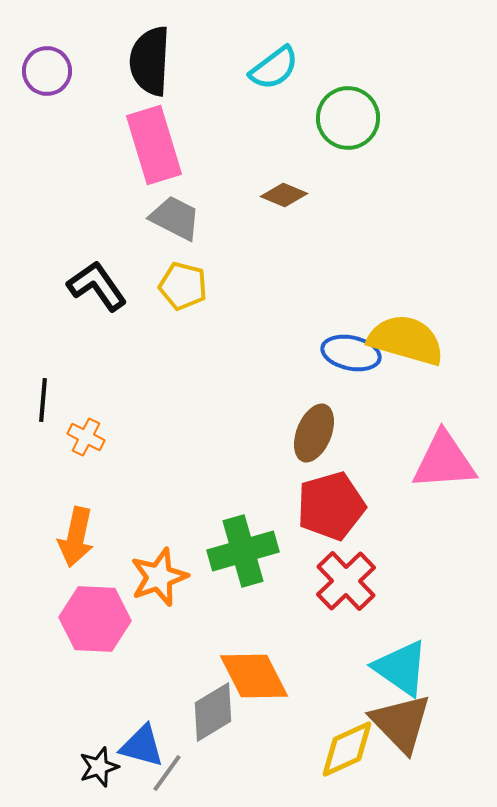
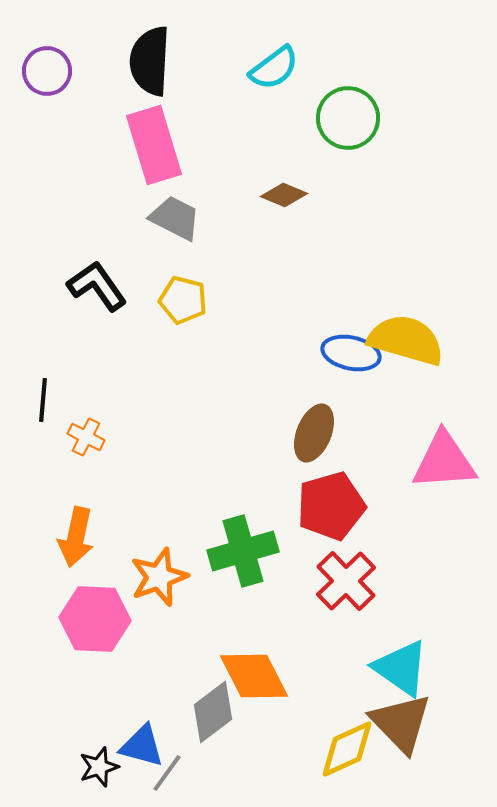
yellow pentagon: moved 14 px down
gray diamond: rotated 6 degrees counterclockwise
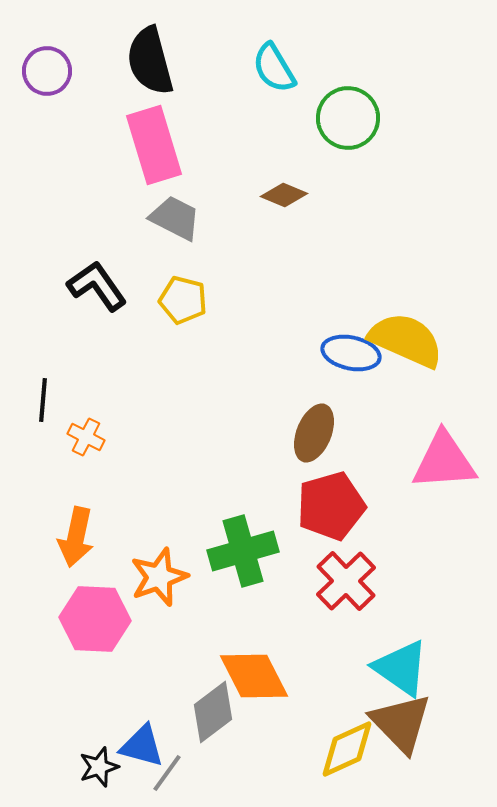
black semicircle: rotated 18 degrees counterclockwise
cyan semicircle: rotated 96 degrees clockwise
yellow semicircle: rotated 8 degrees clockwise
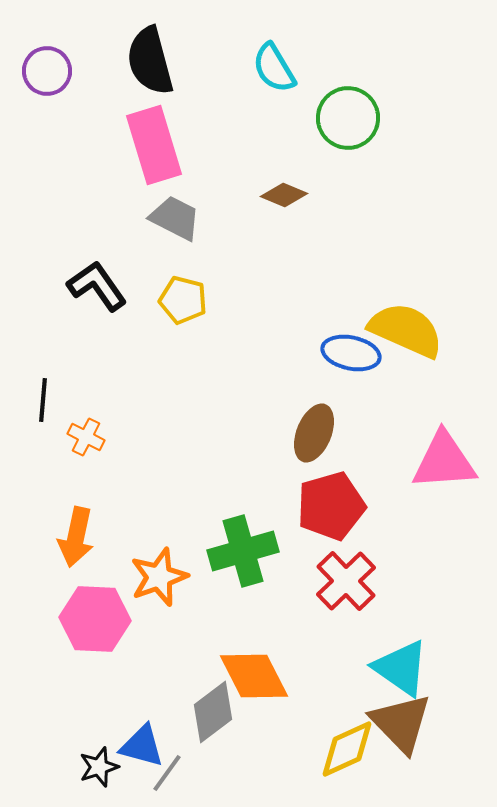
yellow semicircle: moved 10 px up
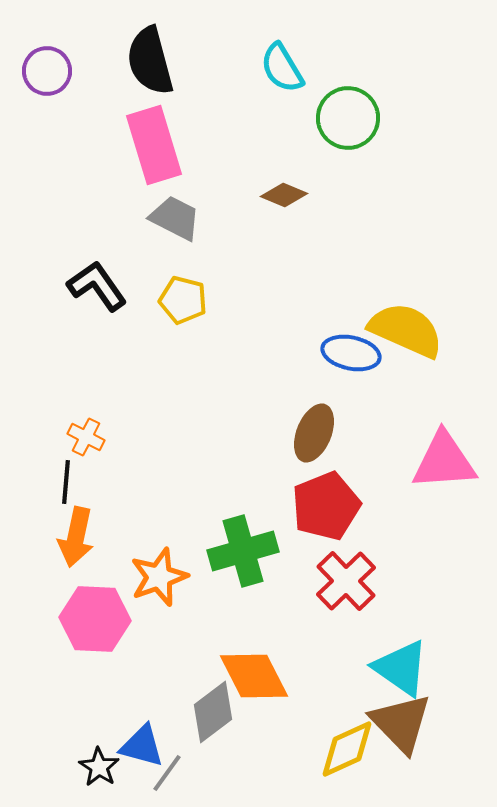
cyan semicircle: moved 8 px right
black line: moved 23 px right, 82 px down
red pentagon: moved 5 px left; rotated 6 degrees counterclockwise
black star: rotated 21 degrees counterclockwise
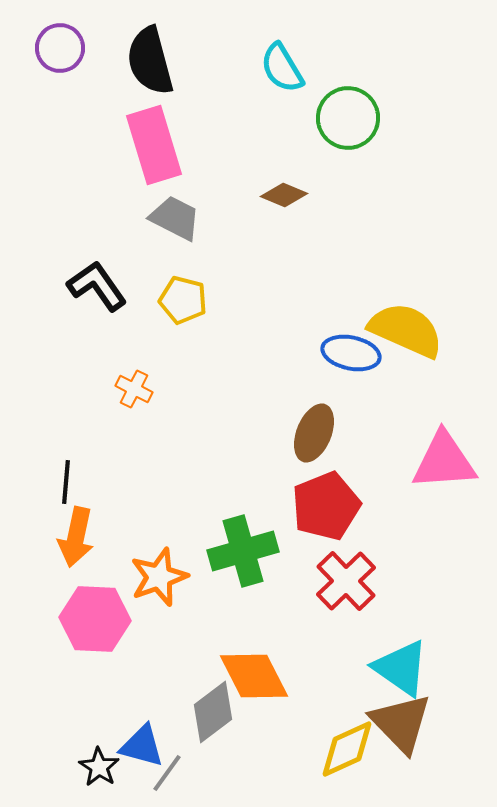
purple circle: moved 13 px right, 23 px up
orange cross: moved 48 px right, 48 px up
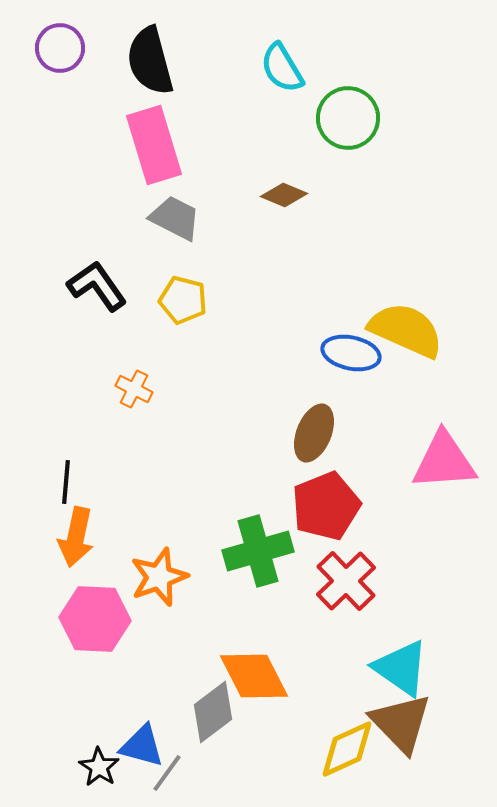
green cross: moved 15 px right
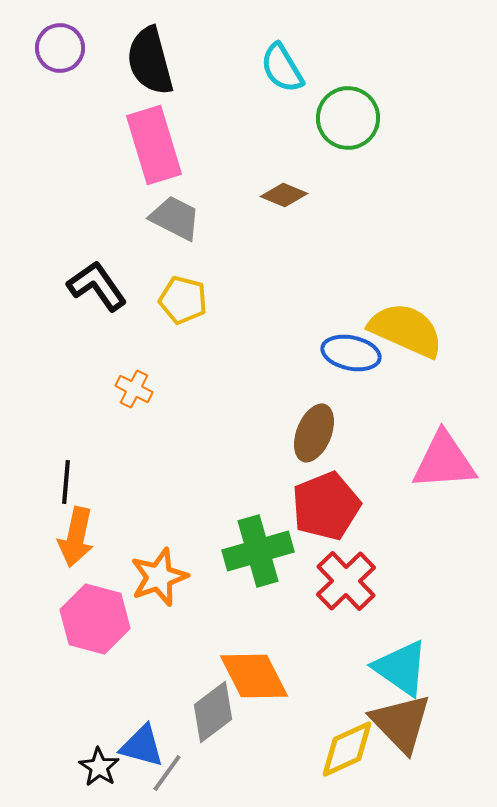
pink hexagon: rotated 12 degrees clockwise
